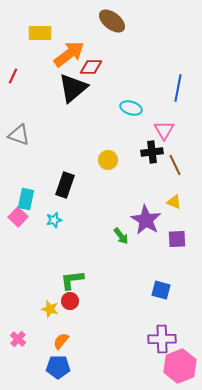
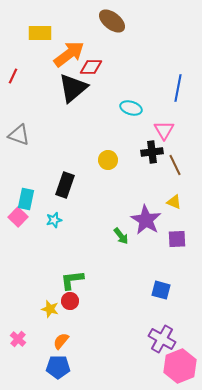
purple cross: rotated 32 degrees clockwise
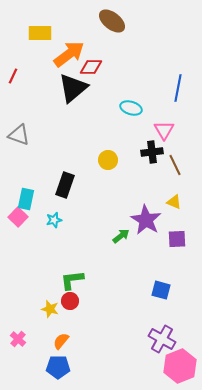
green arrow: rotated 90 degrees counterclockwise
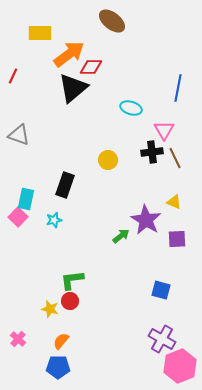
brown line: moved 7 px up
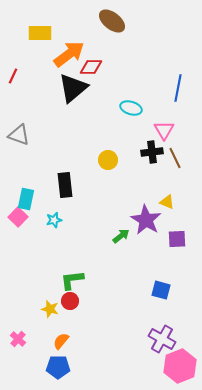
black rectangle: rotated 25 degrees counterclockwise
yellow triangle: moved 7 px left
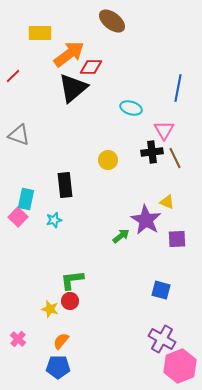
red line: rotated 21 degrees clockwise
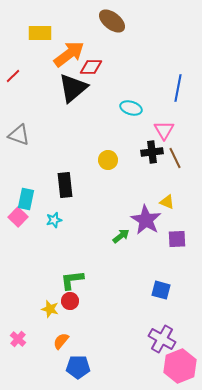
blue pentagon: moved 20 px right
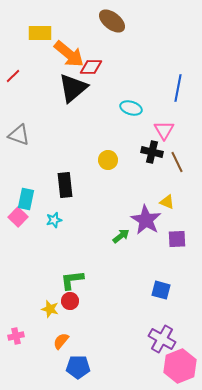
orange arrow: rotated 76 degrees clockwise
black cross: rotated 20 degrees clockwise
brown line: moved 2 px right, 4 px down
pink cross: moved 2 px left, 3 px up; rotated 35 degrees clockwise
